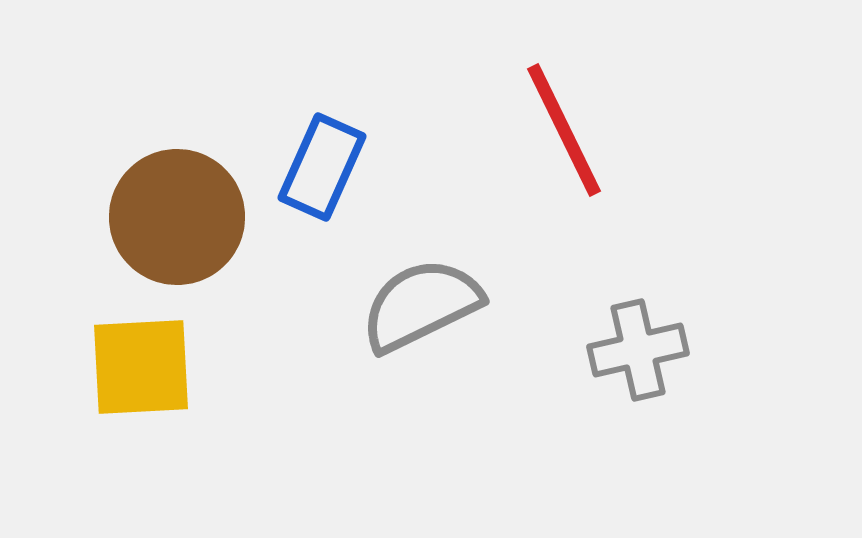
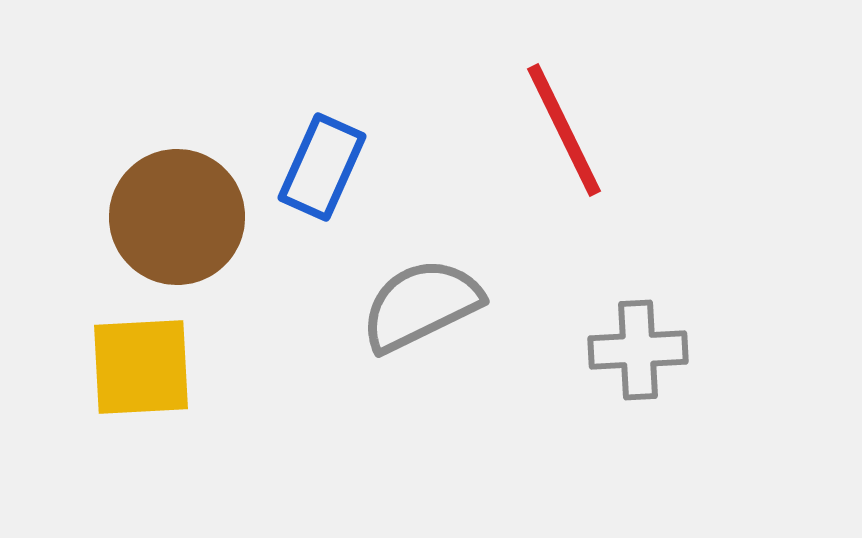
gray cross: rotated 10 degrees clockwise
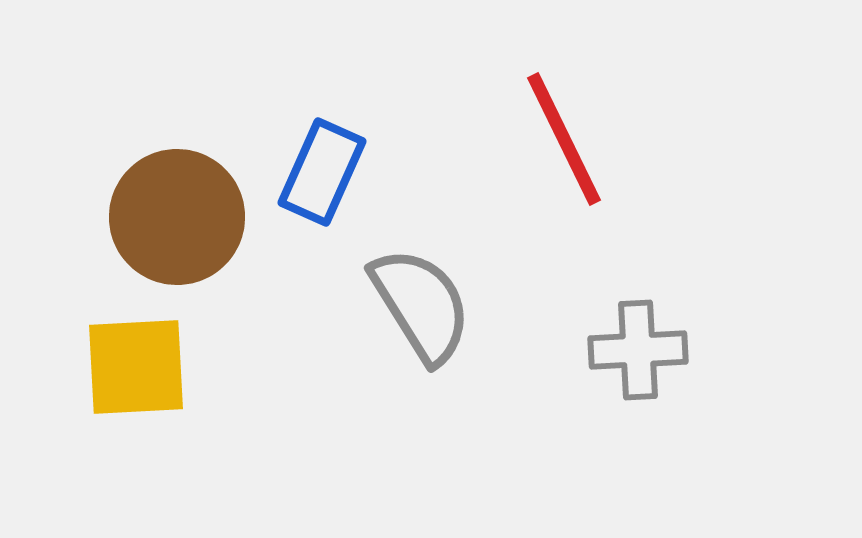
red line: moved 9 px down
blue rectangle: moved 5 px down
gray semicircle: rotated 84 degrees clockwise
yellow square: moved 5 px left
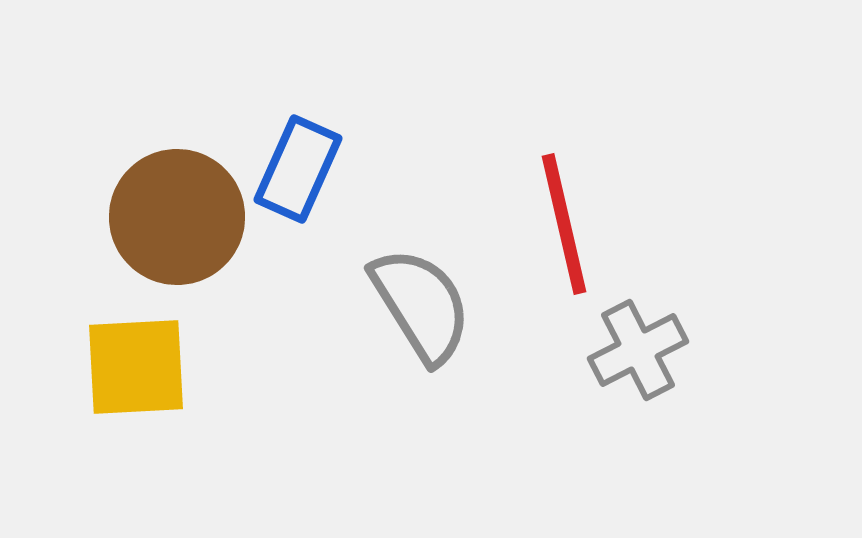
red line: moved 85 px down; rotated 13 degrees clockwise
blue rectangle: moved 24 px left, 3 px up
gray cross: rotated 24 degrees counterclockwise
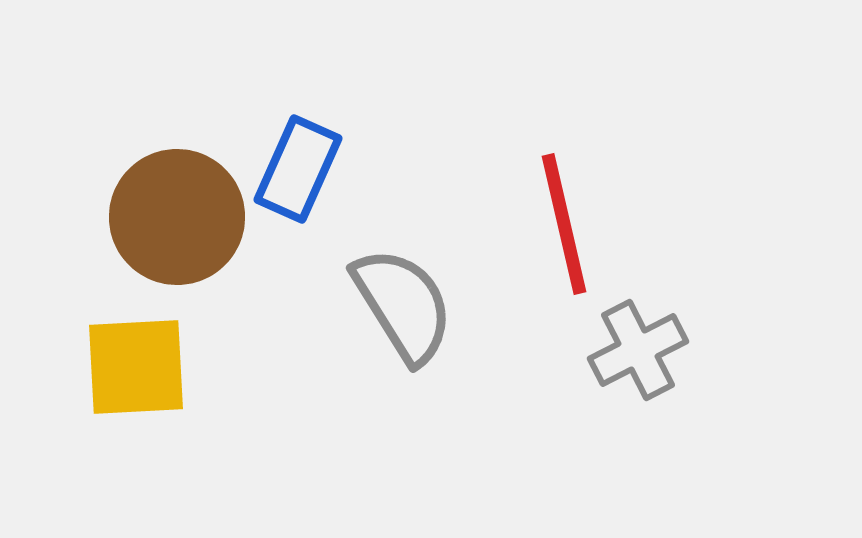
gray semicircle: moved 18 px left
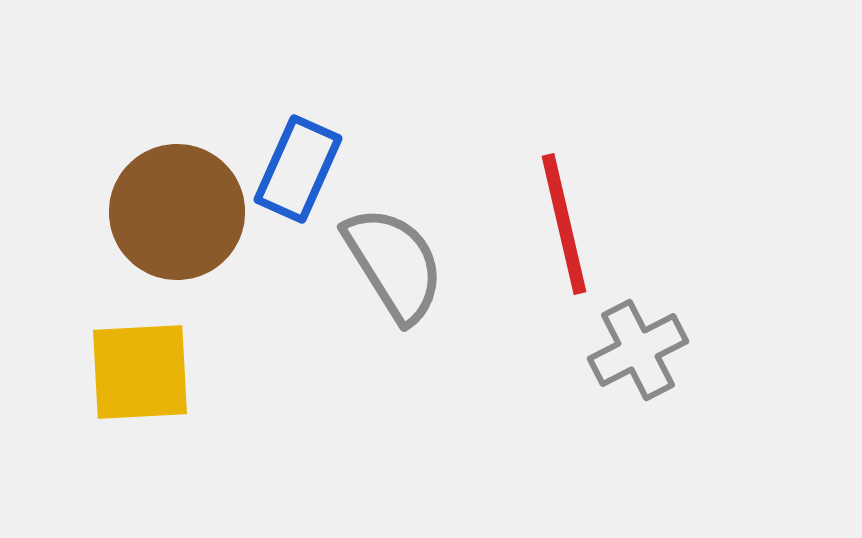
brown circle: moved 5 px up
gray semicircle: moved 9 px left, 41 px up
yellow square: moved 4 px right, 5 px down
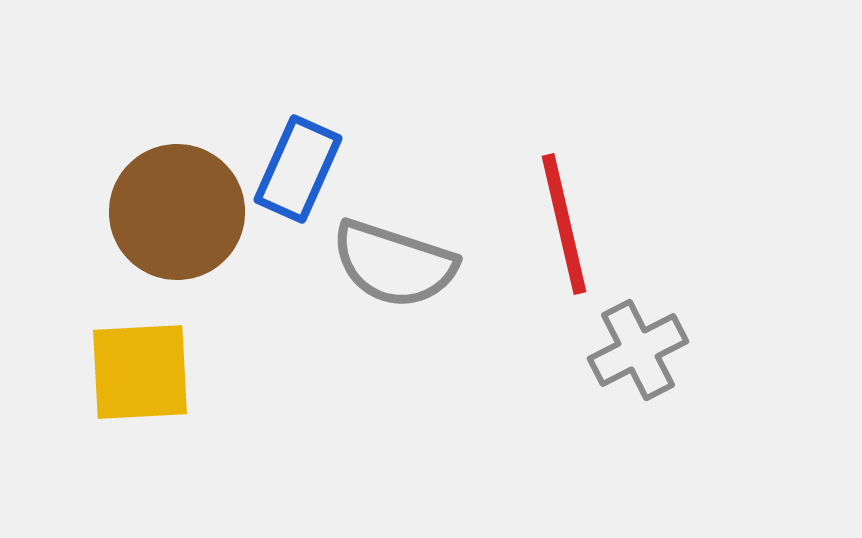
gray semicircle: rotated 140 degrees clockwise
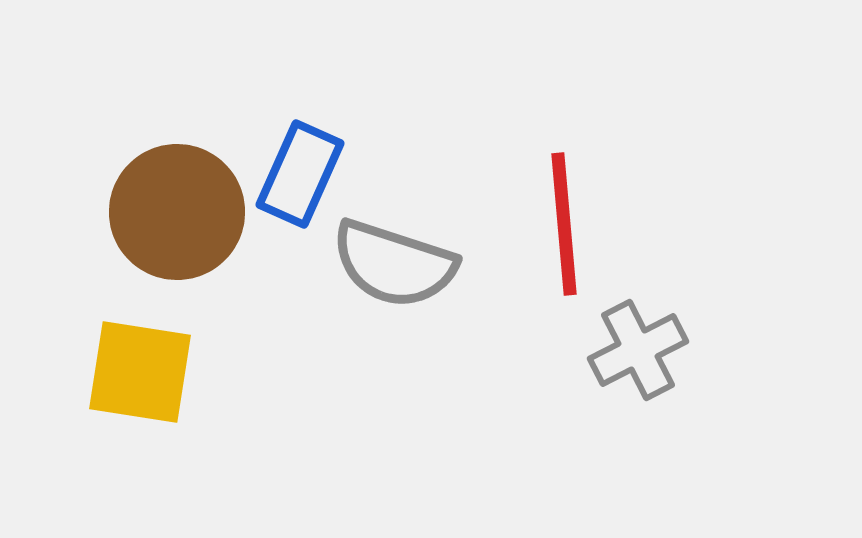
blue rectangle: moved 2 px right, 5 px down
red line: rotated 8 degrees clockwise
yellow square: rotated 12 degrees clockwise
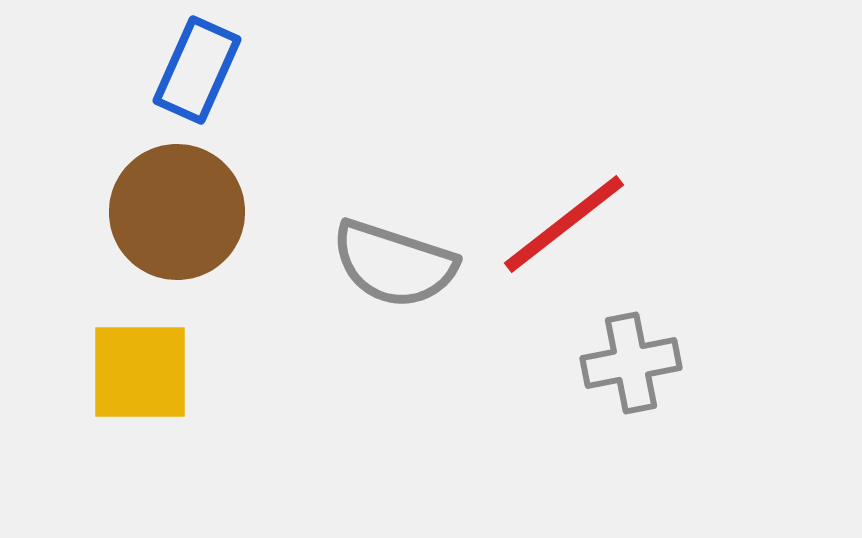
blue rectangle: moved 103 px left, 104 px up
red line: rotated 57 degrees clockwise
gray cross: moved 7 px left, 13 px down; rotated 16 degrees clockwise
yellow square: rotated 9 degrees counterclockwise
